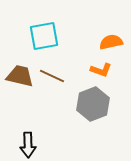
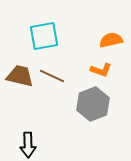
orange semicircle: moved 2 px up
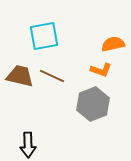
orange semicircle: moved 2 px right, 4 px down
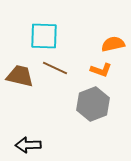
cyan square: rotated 12 degrees clockwise
brown line: moved 3 px right, 8 px up
black arrow: rotated 90 degrees clockwise
